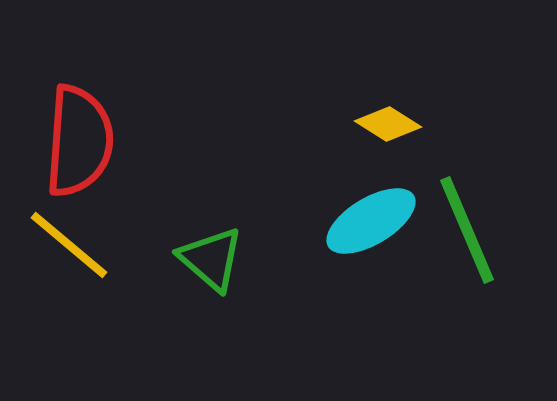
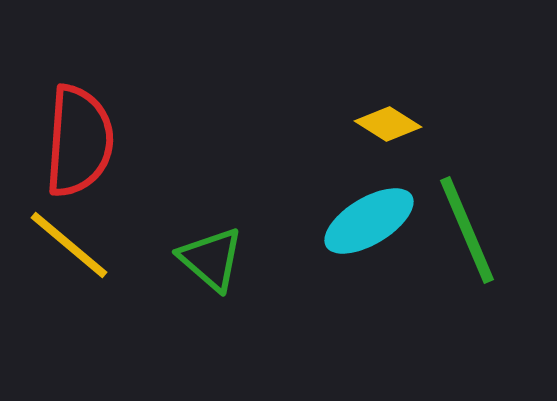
cyan ellipse: moved 2 px left
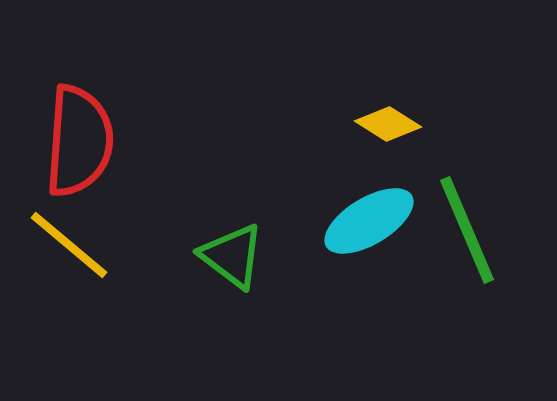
green triangle: moved 21 px right, 3 px up; rotated 4 degrees counterclockwise
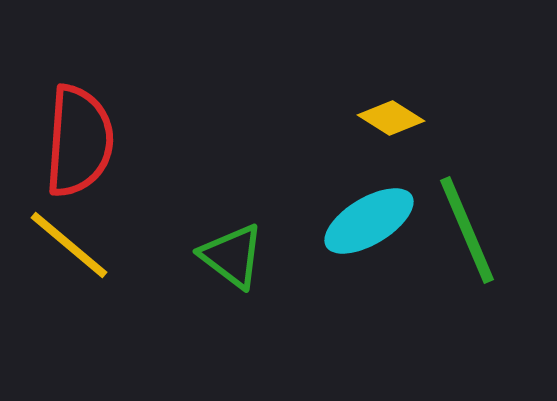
yellow diamond: moved 3 px right, 6 px up
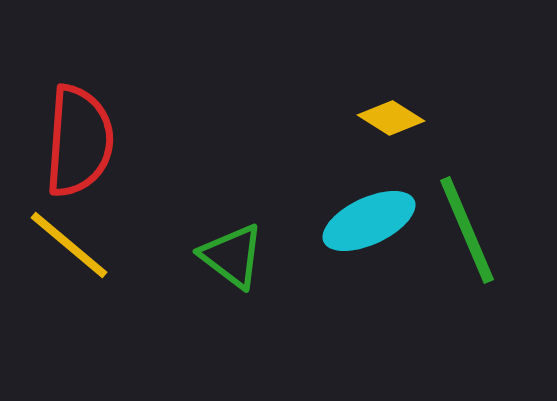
cyan ellipse: rotated 6 degrees clockwise
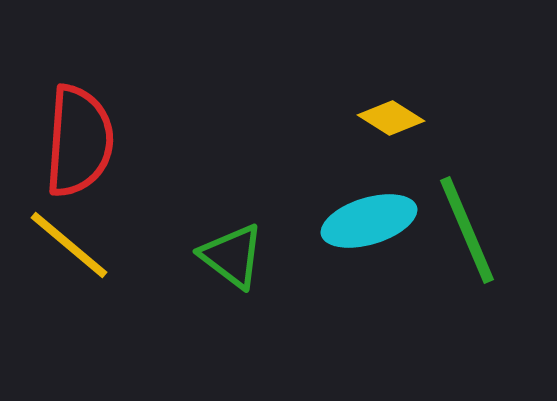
cyan ellipse: rotated 8 degrees clockwise
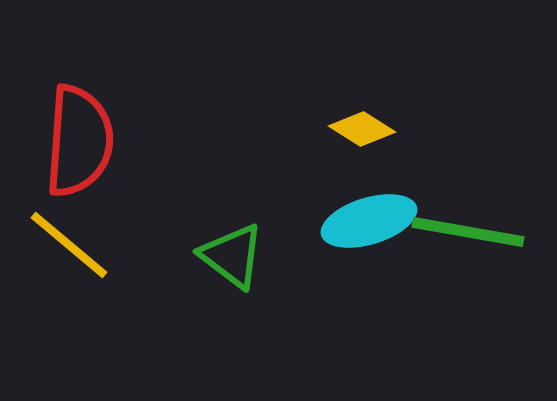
yellow diamond: moved 29 px left, 11 px down
green line: moved 1 px right, 2 px down; rotated 57 degrees counterclockwise
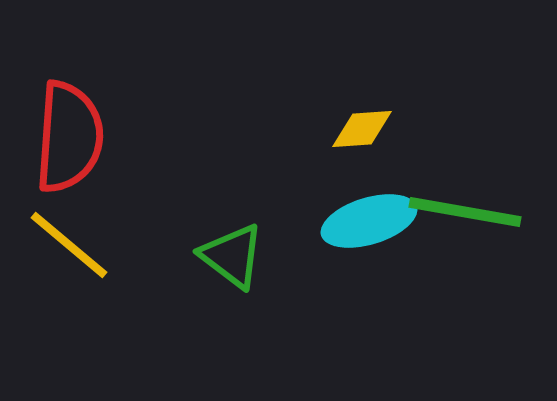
yellow diamond: rotated 36 degrees counterclockwise
red semicircle: moved 10 px left, 4 px up
green line: moved 3 px left, 20 px up
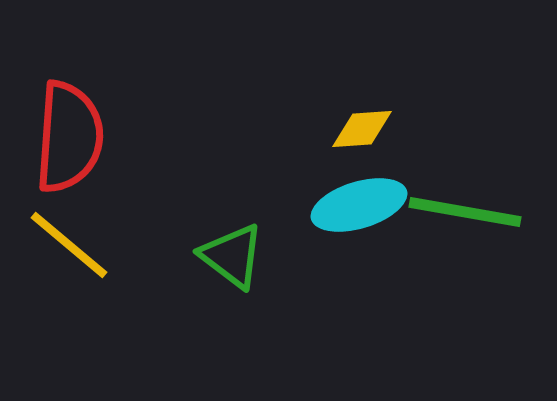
cyan ellipse: moved 10 px left, 16 px up
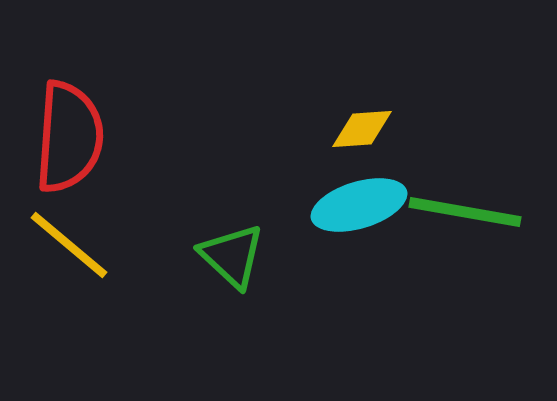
green triangle: rotated 6 degrees clockwise
